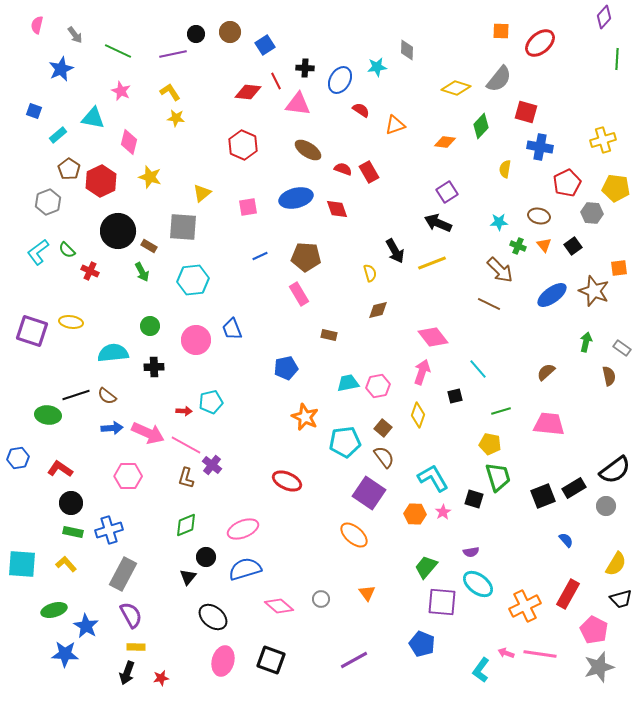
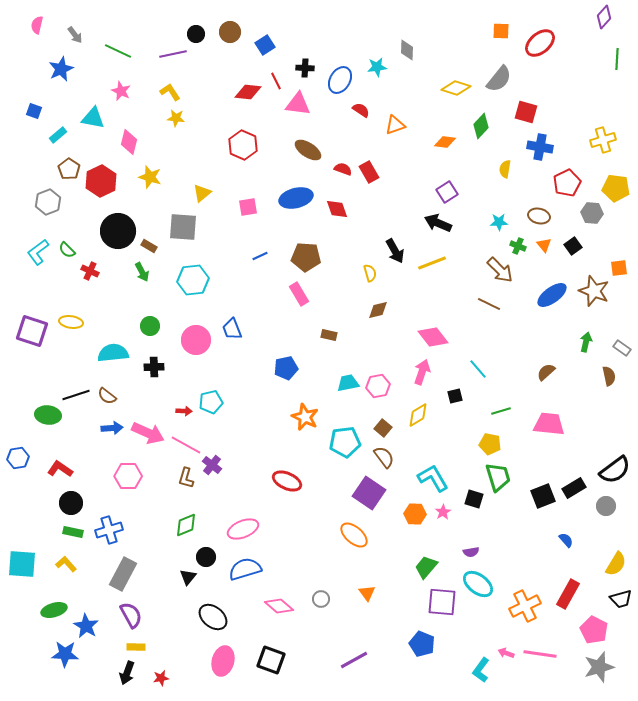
yellow diamond at (418, 415): rotated 40 degrees clockwise
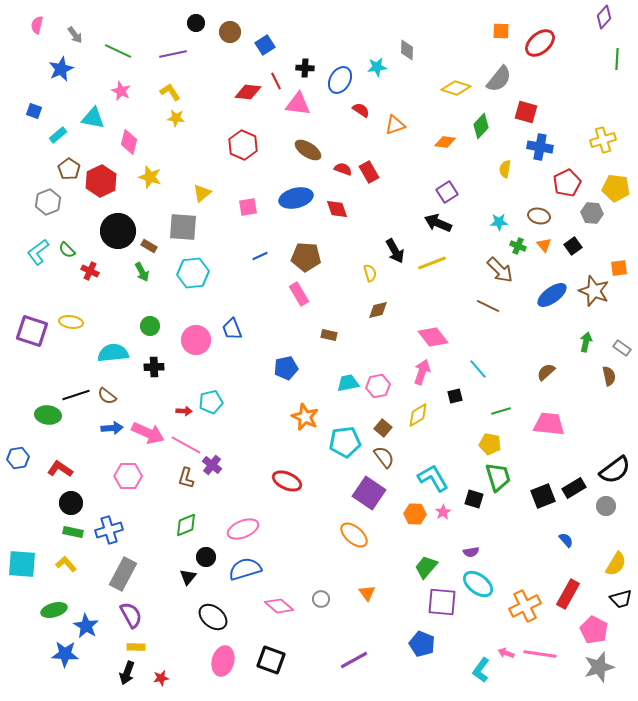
black circle at (196, 34): moved 11 px up
cyan hexagon at (193, 280): moved 7 px up
brown line at (489, 304): moved 1 px left, 2 px down
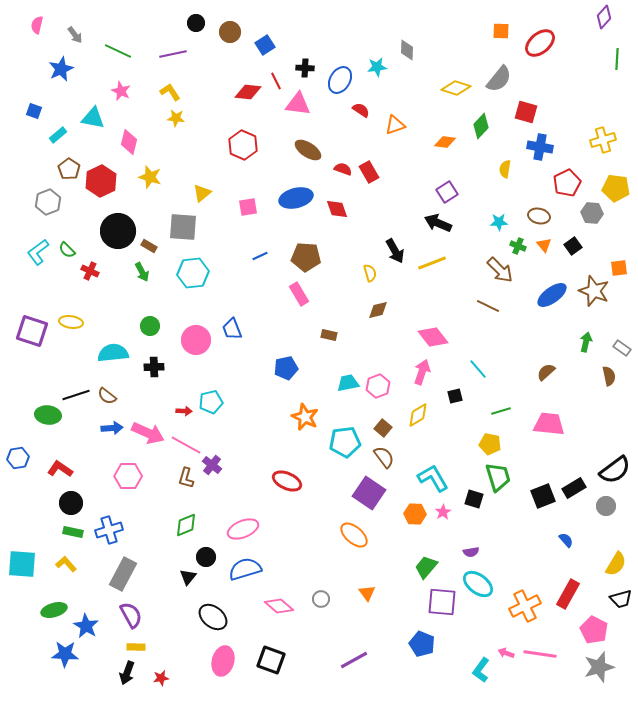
pink hexagon at (378, 386): rotated 10 degrees counterclockwise
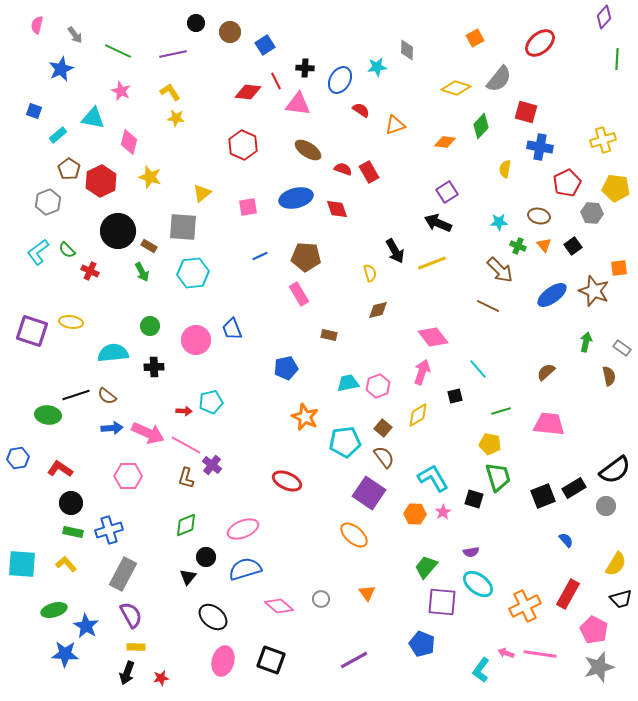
orange square at (501, 31): moved 26 px left, 7 px down; rotated 30 degrees counterclockwise
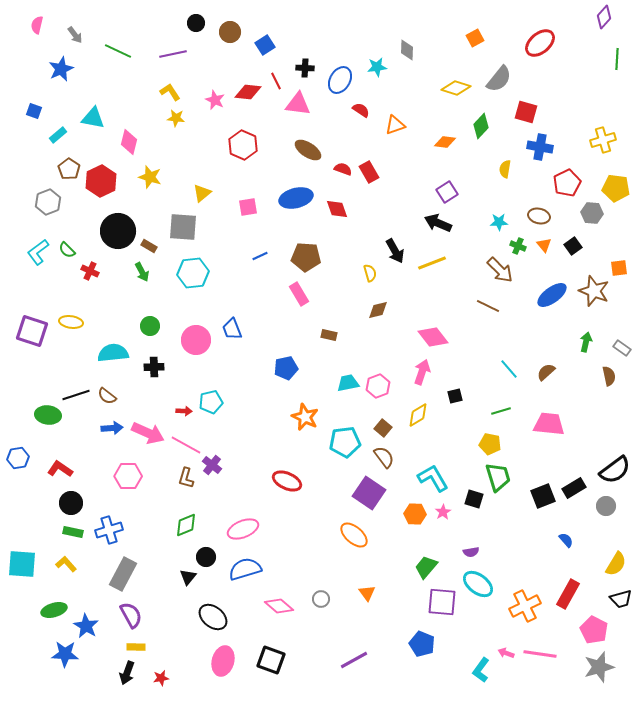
pink star at (121, 91): moved 94 px right, 9 px down
cyan line at (478, 369): moved 31 px right
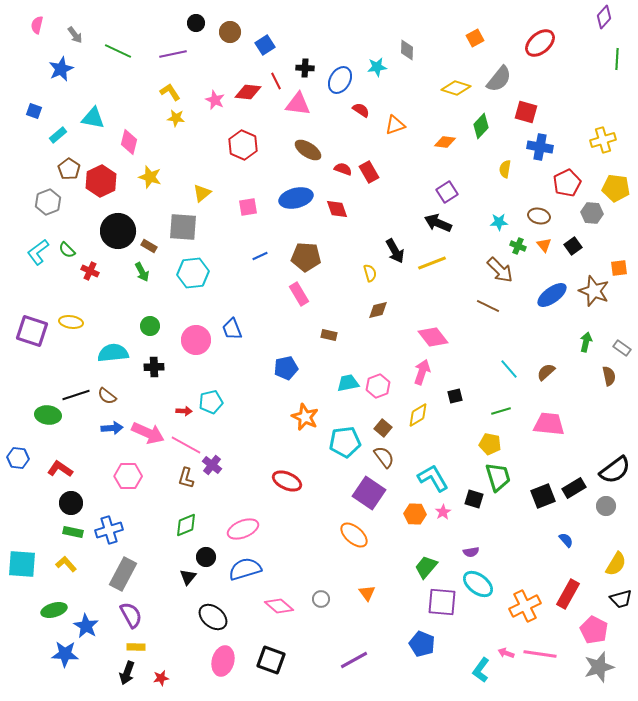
blue hexagon at (18, 458): rotated 15 degrees clockwise
